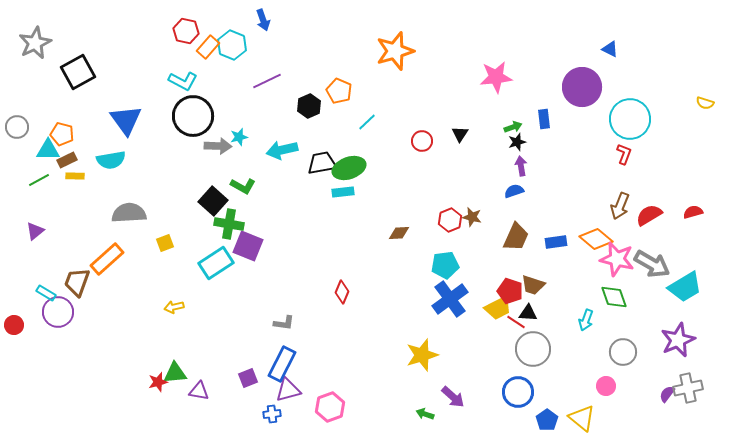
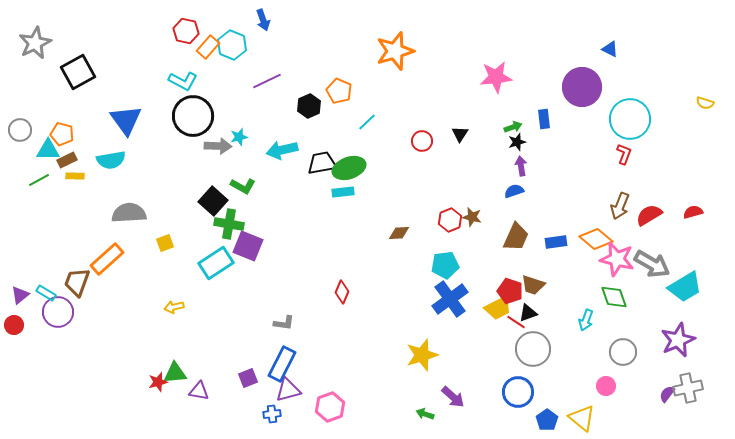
gray circle at (17, 127): moved 3 px right, 3 px down
purple triangle at (35, 231): moved 15 px left, 64 px down
black triangle at (528, 313): rotated 24 degrees counterclockwise
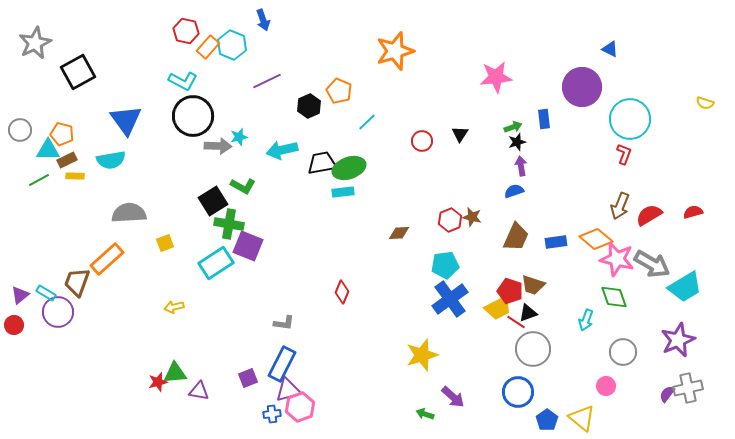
black square at (213, 201): rotated 16 degrees clockwise
pink hexagon at (330, 407): moved 30 px left
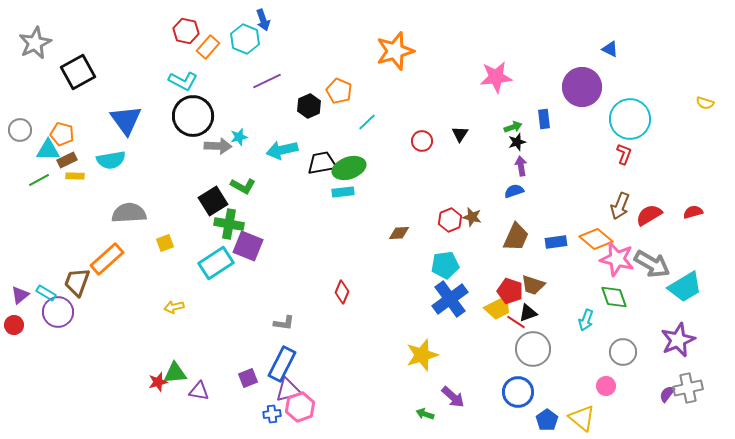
cyan hexagon at (232, 45): moved 13 px right, 6 px up
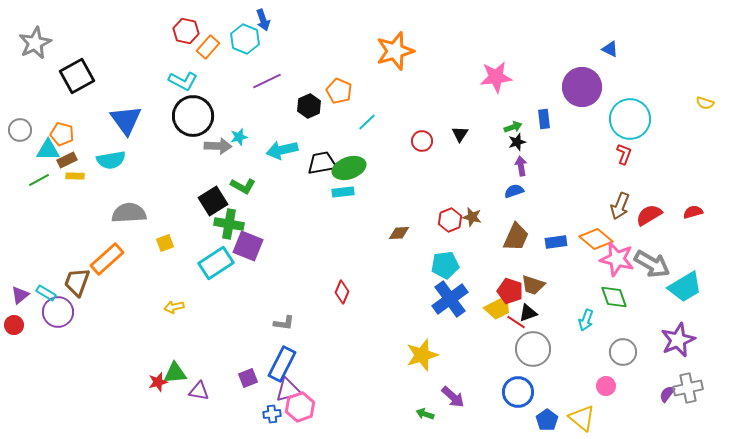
black square at (78, 72): moved 1 px left, 4 px down
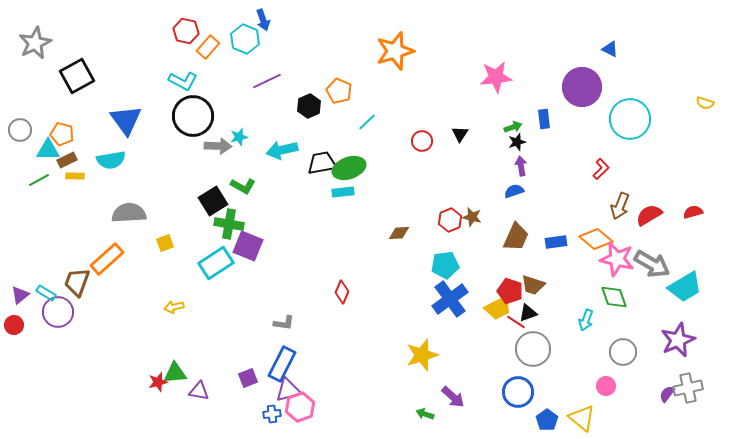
red L-shape at (624, 154): moved 23 px left, 15 px down; rotated 25 degrees clockwise
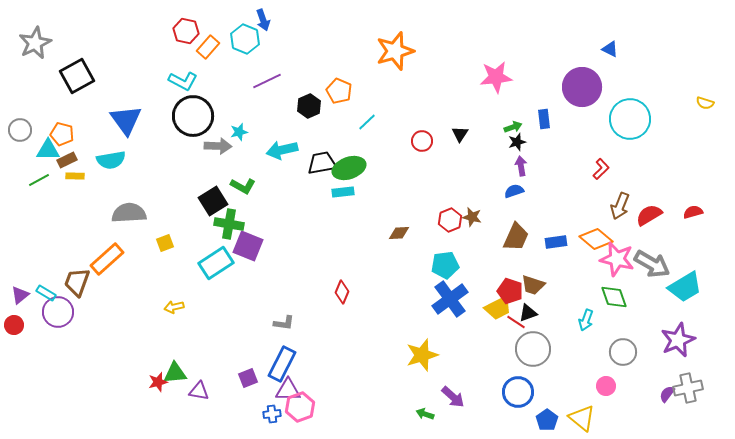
cyan star at (239, 137): moved 5 px up
purple triangle at (288, 390): rotated 16 degrees clockwise
